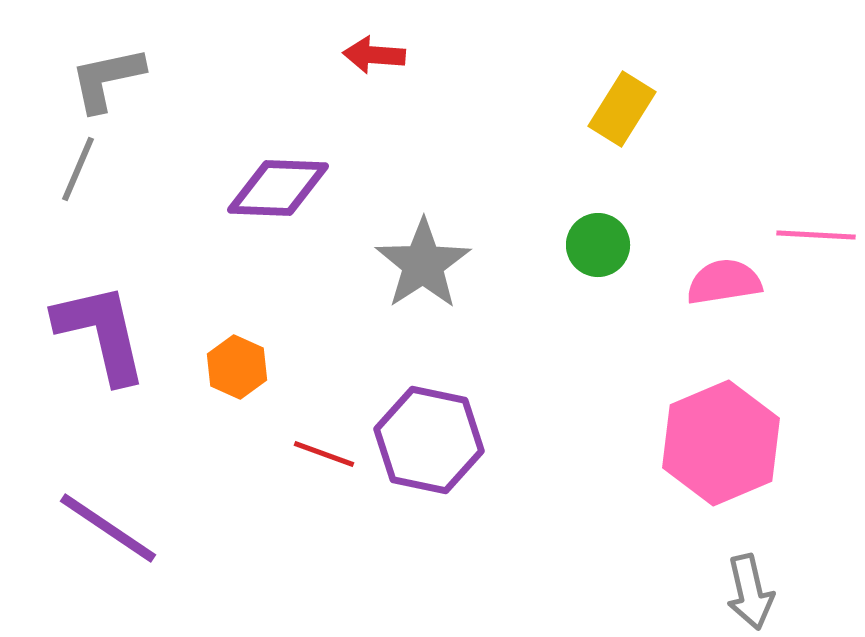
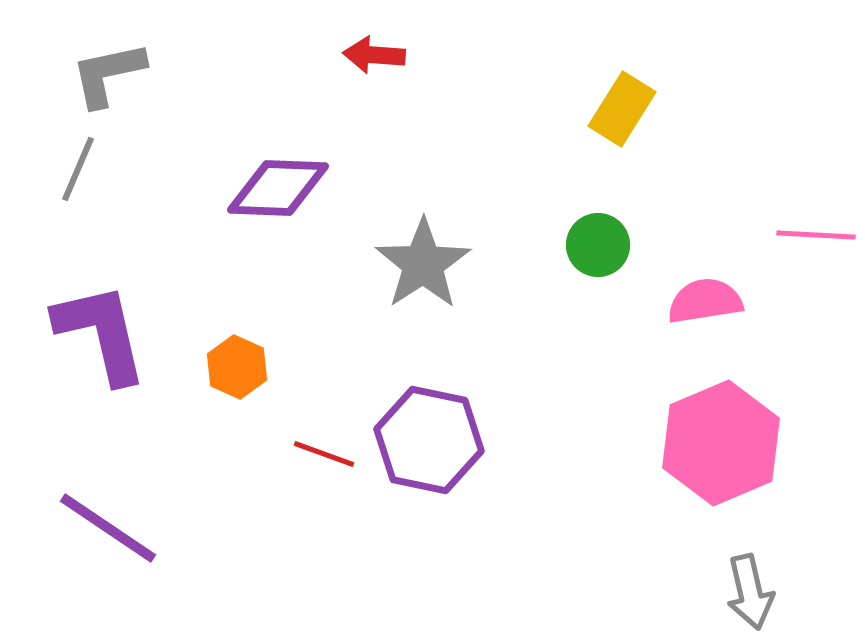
gray L-shape: moved 1 px right, 5 px up
pink semicircle: moved 19 px left, 19 px down
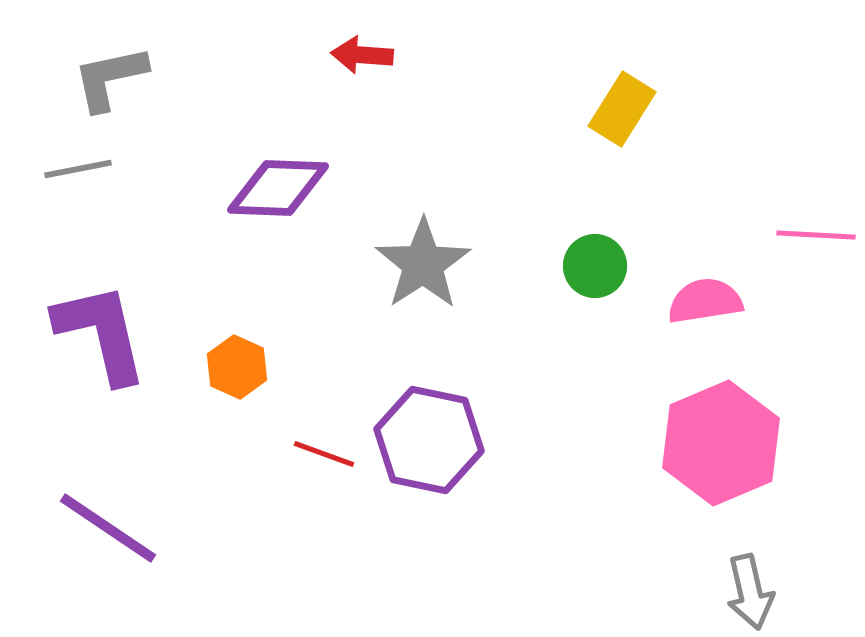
red arrow: moved 12 px left
gray L-shape: moved 2 px right, 4 px down
gray line: rotated 56 degrees clockwise
green circle: moved 3 px left, 21 px down
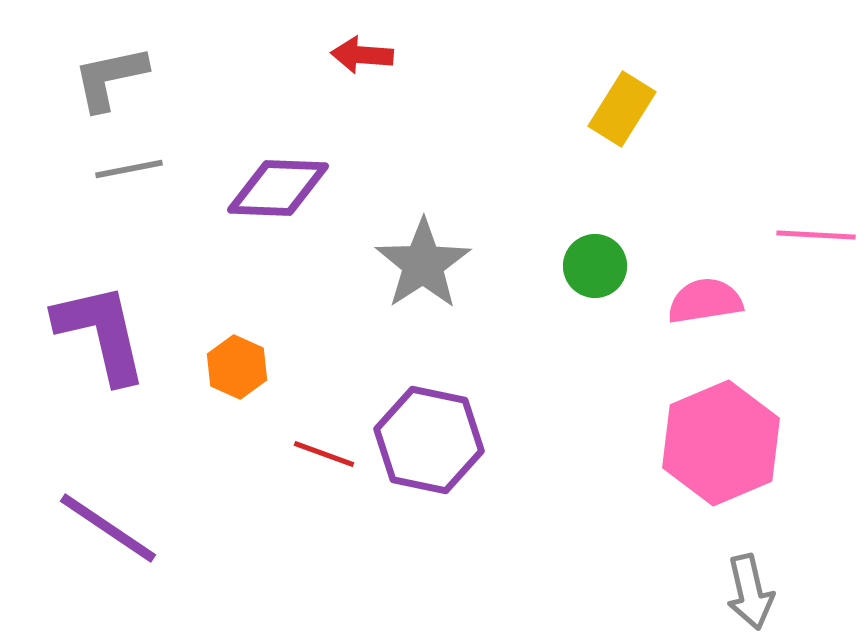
gray line: moved 51 px right
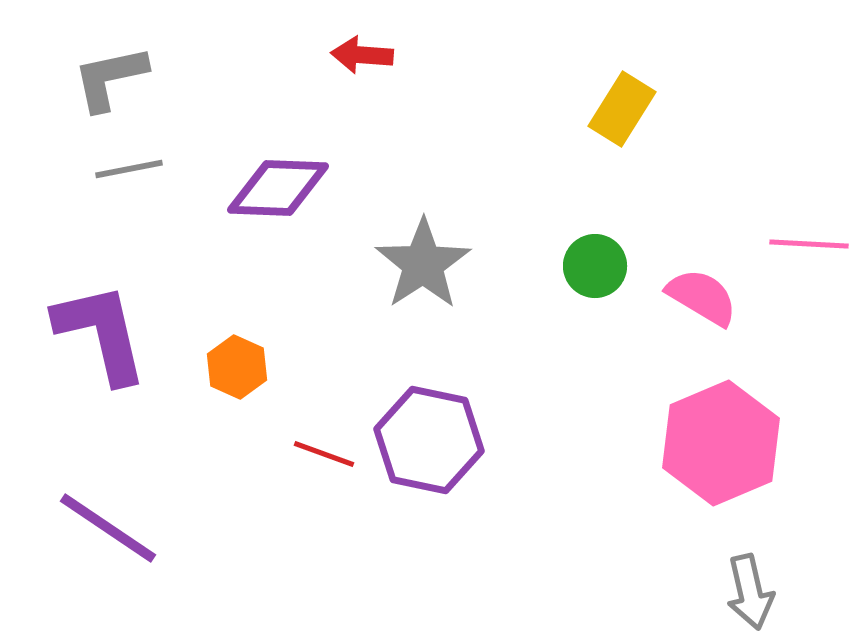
pink line: moved 7 px left, 9 px down
pink semicircle: moved 3 px left, 4 px up; rotated 40 degrees clockwise
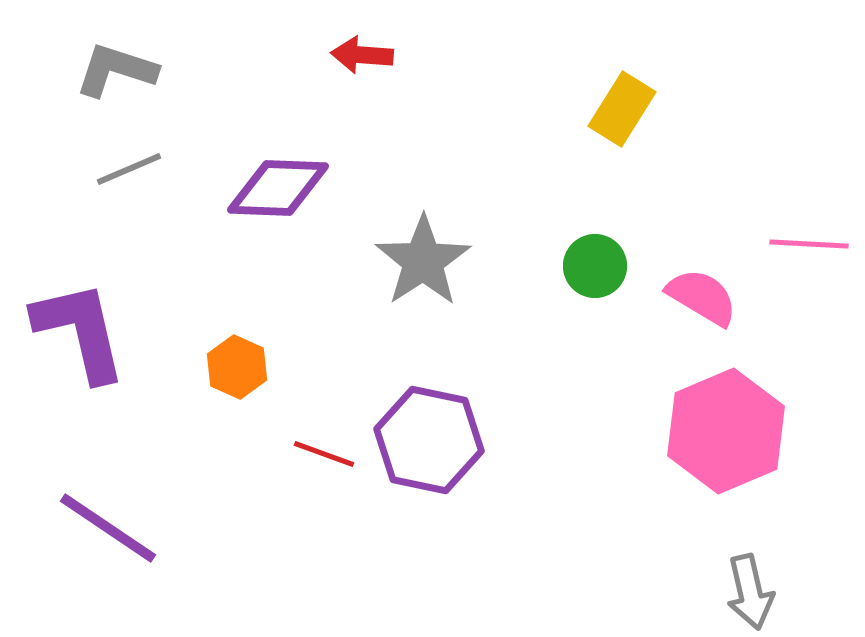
gray L-shape: moved 6 px right, 8 px up; rotated 30 degrees clockwise
gray line: rotated 12 degrees counterclockwise
gray star: moved 3 px up
purple L-shape: moved 21 px left, 2 px up
pink hexagon: moved 5 px right, 12 px up
